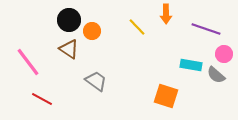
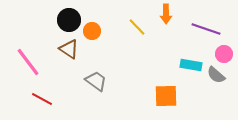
orange square: rotated 20 degrees counterclockwise
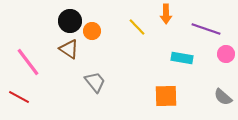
black circle: moved 1 px right, 1 px down
pink circle: moved 2 px right
cyan rectangle: moved 9 px left, 7 px up
gray semicircle: moved 7 px right, 22 px down
gray trapezoid: moved 1 px left, 1 px down; rotated 15 degrees clockwise
red line: moved 23 px left, 2 px up
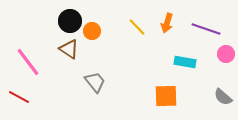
orange arrow: moved 1 px right, 9 px down; rotated 18 degrees clockwise
cyan rectangle: moved 3 px right, 4 px down
